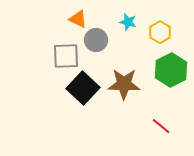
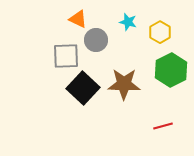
red line: moved 2 px right; rotated 54 degrees counterclockwise
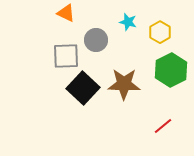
orange triangle: moved 12 px left, 6 px up
red line: rotated 24 degrees counterclockwise
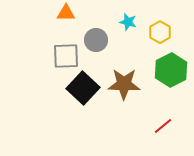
orange triangle: rotated 24 degrees counterclockwise
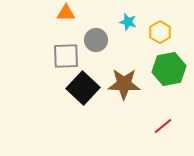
green hexagon: moved 2 px left, 1 px up; rotated 16 degrees clockwise
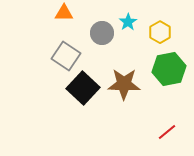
orange triangle: moved 2 px left
cyan star: rotated 24 degrees clockwise
gray circle: moved 6 px right, 7 px up
gray square: rotated 36 degrees clockwise
red line: moved 4 px right, 6 px down
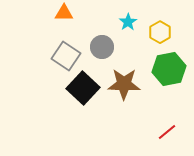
gray circle: moved 14 px down
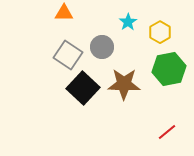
gray square: moved 2 px right, 1 px up
